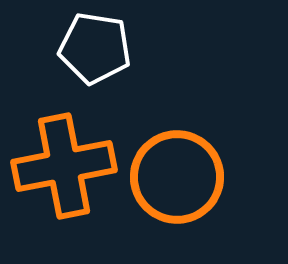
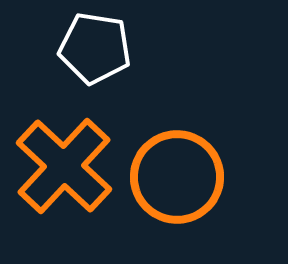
orange cross: rotated 36 degrees counterclockwise
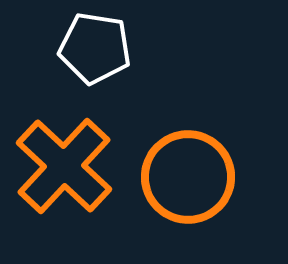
orange circle: moved 11 px right
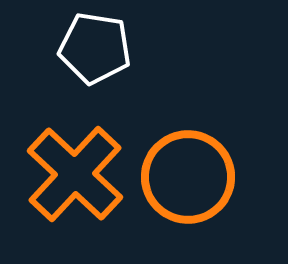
orange cross: moved 11 px right, 8 px down
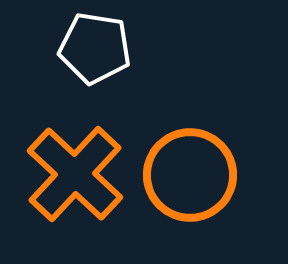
orange circle: moved 2 px right, 2 px up
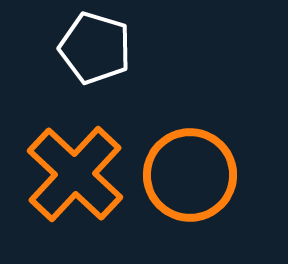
white pentagon: rotated 8 degrees clockwise
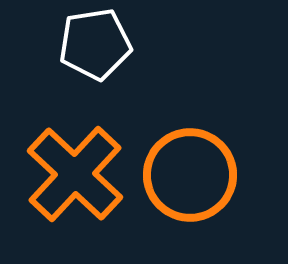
white pentagon: moved 4 px up; rotated 26 degrees counterclockwise
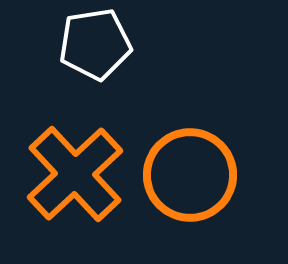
orange cross: rotated 4 degrees clockwise
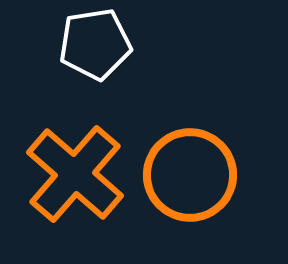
orange cross: rotated 6 degrees counterclockwise
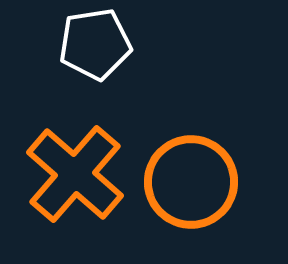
orange circle: moved 1 px right, 7 px down
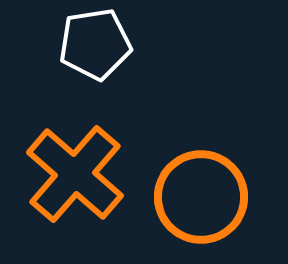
orange circle: moved 10 px right, 15 px down
